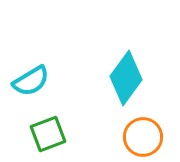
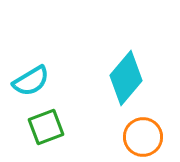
cyan diamond: rotated 4 degrees clockwise
green square: moved 2 px left, 7 px up
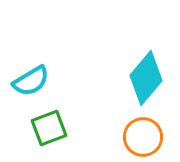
cyan diamond: moved 20 px right
green square: moved 3 px right, 1 px down
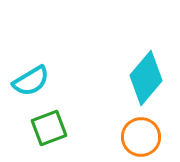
orange circle: moved 2 px left
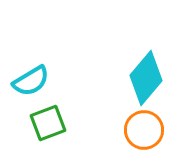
green square: moved 1 px left, 5 px up
orange circle: moved 3 px right, 7 px up
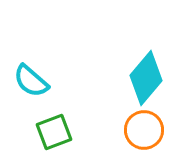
cyan semicircle: rotated 72 degrees clockwise
green square: moved 6 px right, 9 px down
